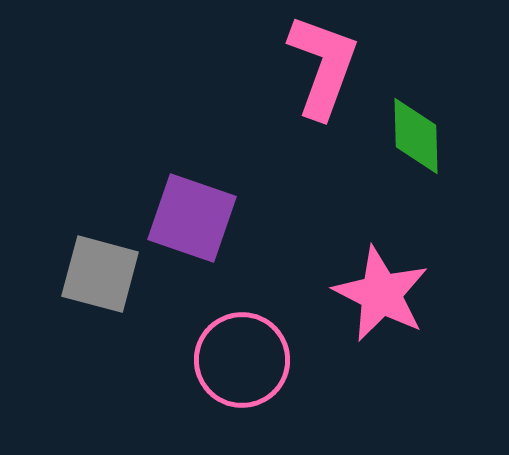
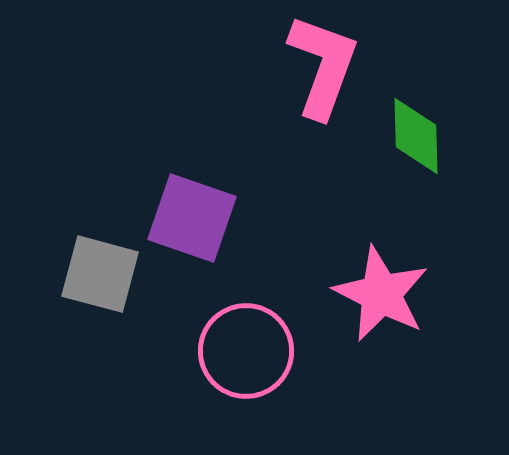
pink circle: moved 4 px right, 9 px up
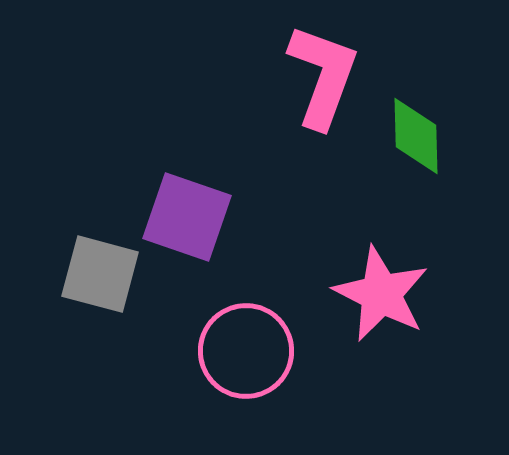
pink L-shape: moved 10 px down
purple square: moved 5 px left, 1 px up
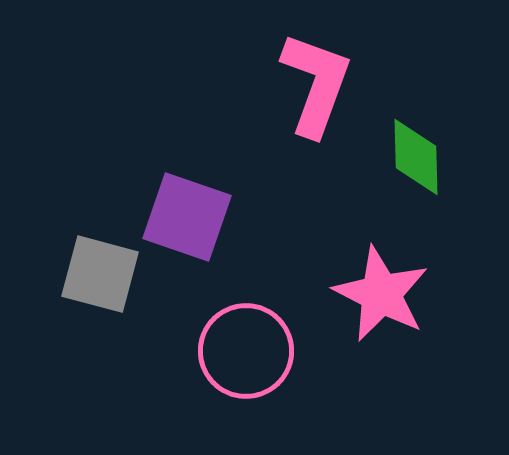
pink L-shape: moved 7 px left, 8 px down
green diamond: moved 21 px down
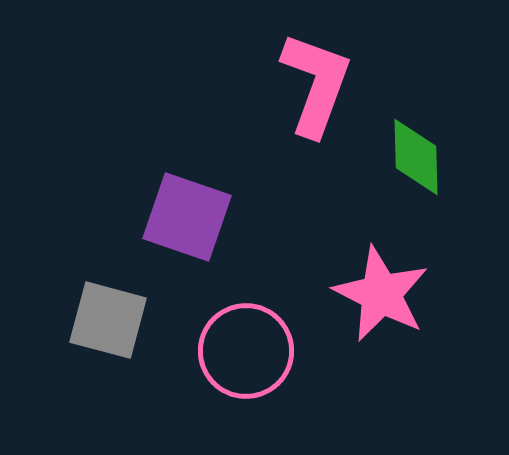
gray square: moved 8 px right, 46 px down
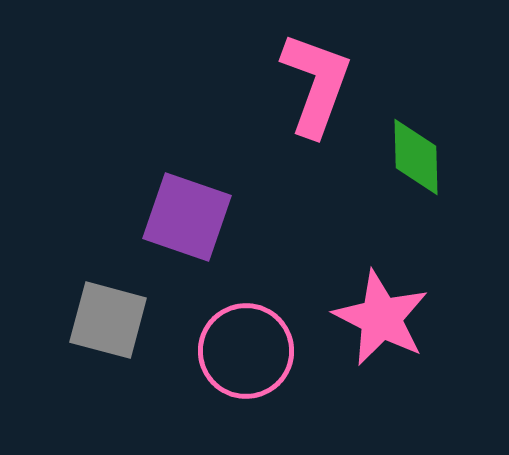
pink star: moved 24 px down
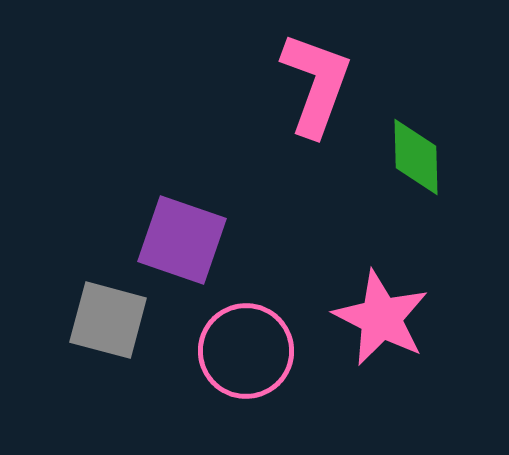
purple square: moved 5 px left, 23 px down
